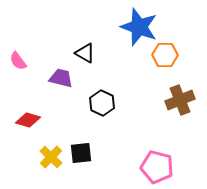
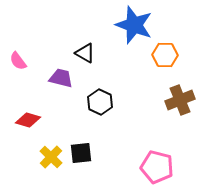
blue star: moved 5 px left, 2 px up
black hexagon: moved 2 px left, 1 px up
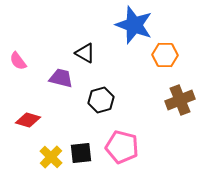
black hexagon: moved 1 px right, 2 px up; rotated 20 degrees clockwise
pink pentagon: moved 35 px left, 20 px up
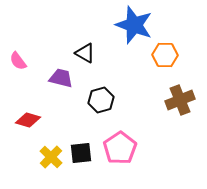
pink pentagon: moved 2 px left, 1 px down; rotated 24 degrees clockwise
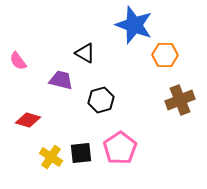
purple trapezoid: moved 2 px down
yellow cross: rotated 10 degrees counterclockwise
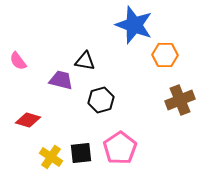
black triangle: moved 8 px down; rotated 20 degrees counterclockwise
